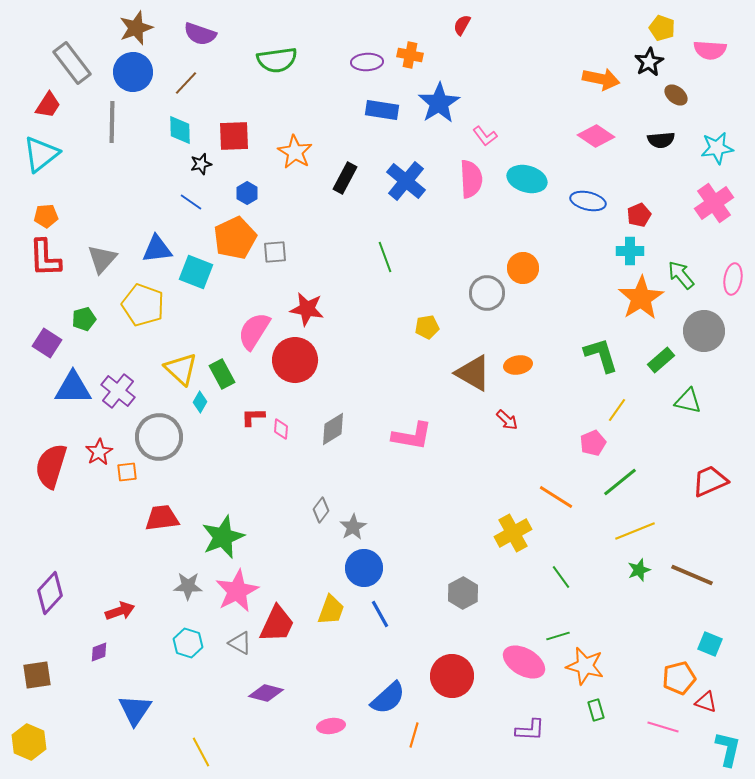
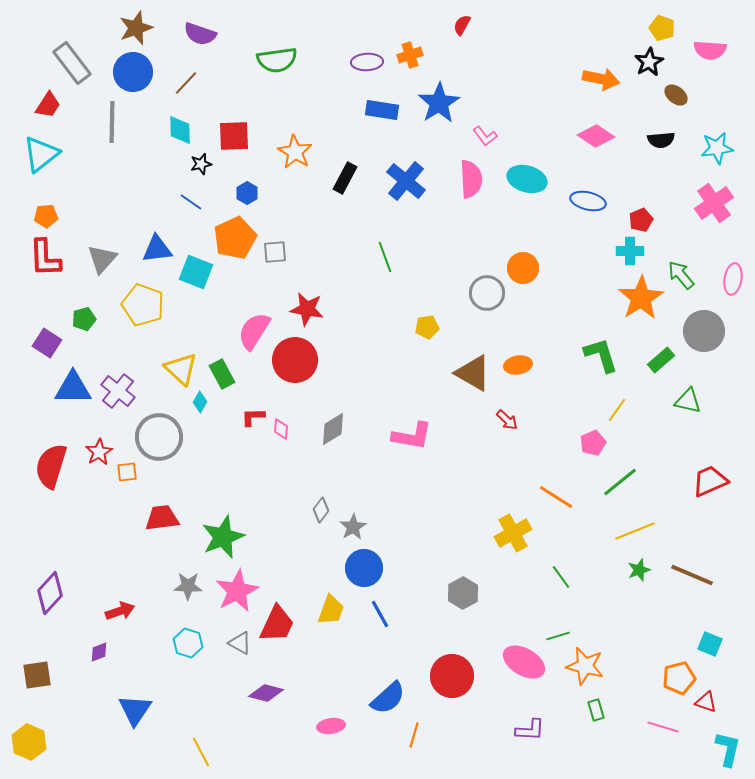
orange cross at (410, 55): rotated 30 degrees counterclockwise
red pentagon at (639, 215): moved 2 px right, 5 px down
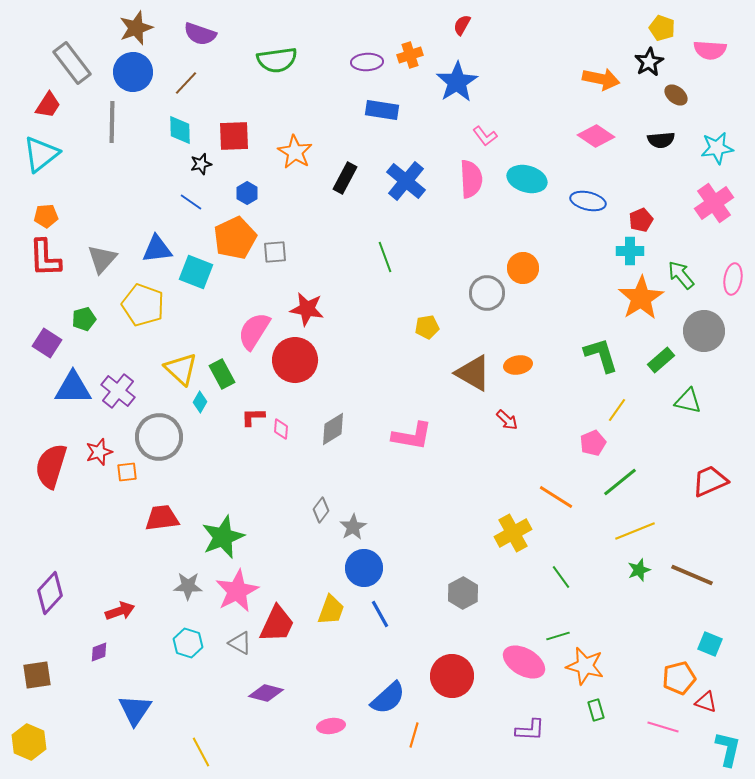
blue star at (439, 103): moved 18 px right, 21 px up
red star at (99, 452): rotated 12 degrees clockwise
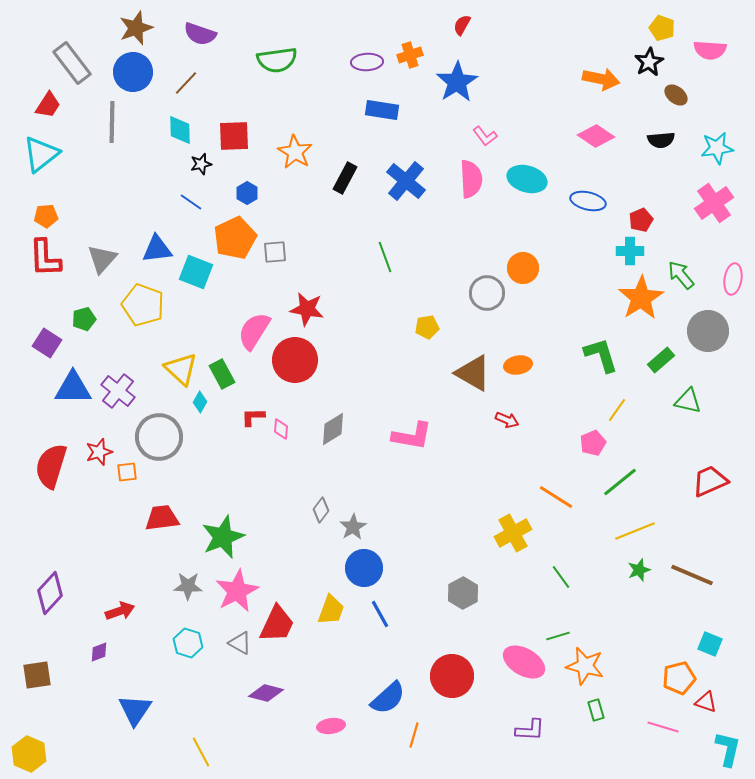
gray circle at (704, 331): moved 4 px right
red arrow at (507, 420): rotated 20 degrees counterclockwise
yellow hexagon at (29, 742): moved 12 px down
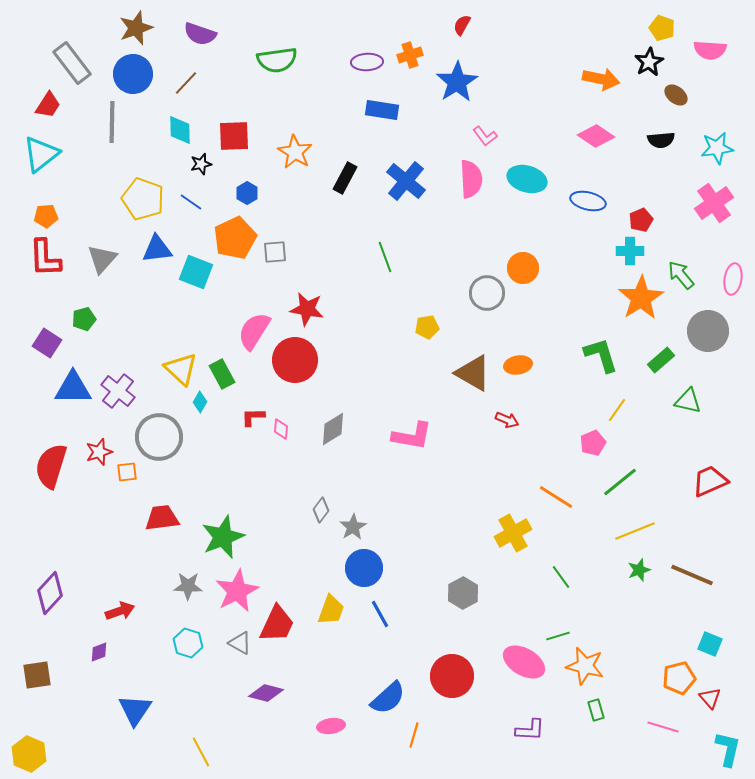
blue circle at (133, 72): moved 2 px down
yellow pentagon at (143, 305): moved 106 px up
red triangle at (706, 702): moved 4 px right, 4 px up; rotated 30 degrees clockwise
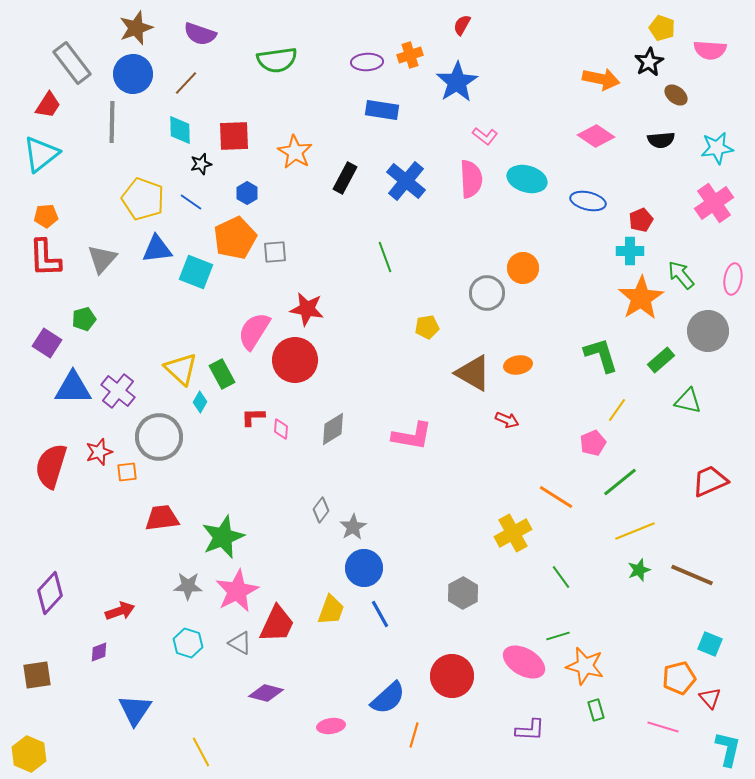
pink L-shape at (485, 136): rotated 15 degrees counterclockwise
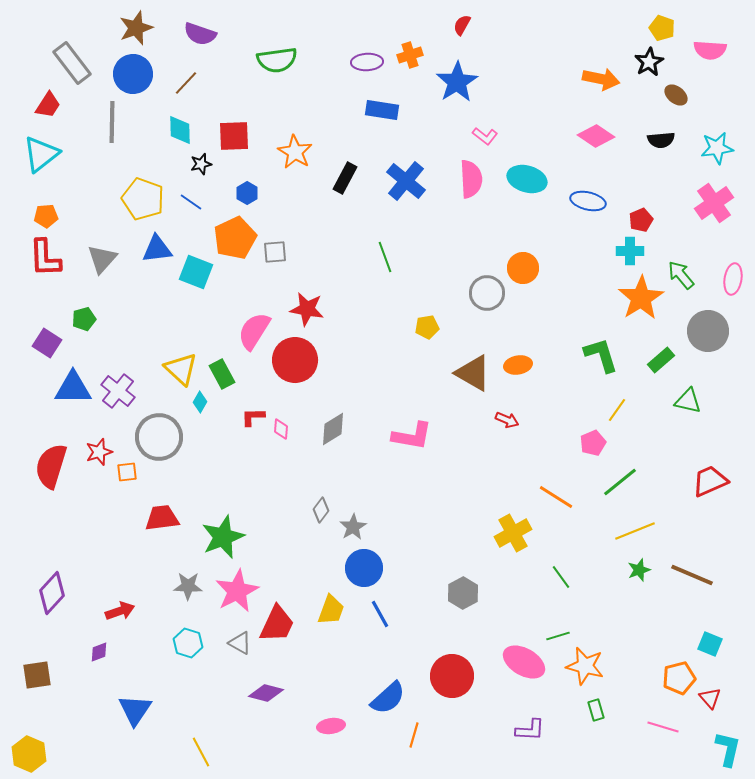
purple diamond at (50, 593): moved 2 px right
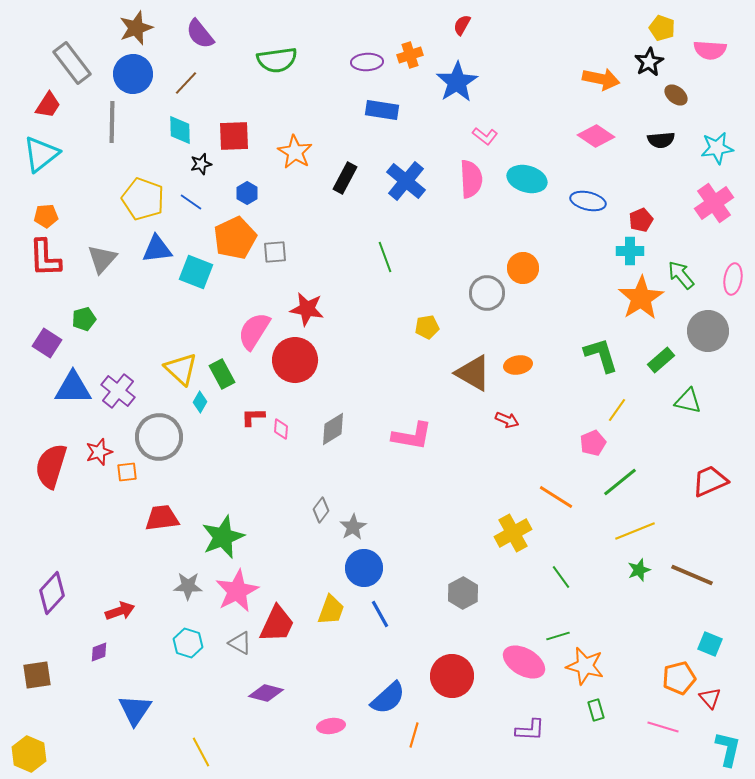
purple semicircle at (200, 34): rotated 32 degrees clockwise
